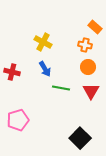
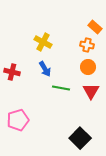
orange cross: moved 2 px right
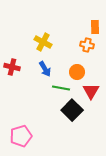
orange rectangle: rotated 48 degrees clockwise
orange circle: moved 11 px left, 5 px down
red cross: moved 5 px up
pink pentagon: moved 3 px right, 16 px down
black square: moved 8 px left, 28 px up
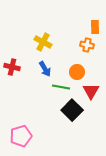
green line: moved 1 px up
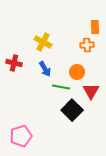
orange cross: rotated 16 degrees counterclockwise
red cross: moved 2 px right, 4 px up
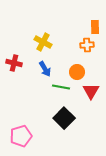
black square: moved 8 px left, 8 px down
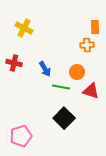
yellow cross: moved 19 px left, 14 px up
red triangle: rotated 42 degrees counterclockwise
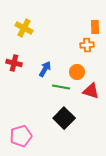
blue arrow: rotated 119 degrees counterclockwise
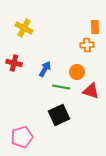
black square: moved 5 px left, 3 px up; rotated 20 degrees clockwise
pink pentagon: moved 1 px right, 1 px down
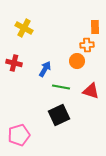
orange circle: moved 11 px up
pink pentagon: moved 3 px left, 2 px up
